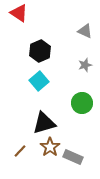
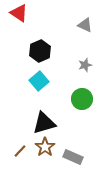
gray triangle: moved 6 px up
green circle: moved 4 px up
brown star: moved 5 px left
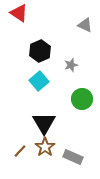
gray star: moved 14 px left
black triangle: rotated 45 degrees counterclockwise
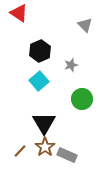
gray triangle: rotated 21 degrees clockwise
gray rectangle: moved 6 px left, 2 px up
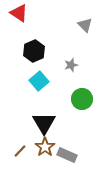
black hexagon: moved 6 px left
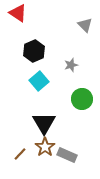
red triangle: moved 1 px left
brown line: moved 3 px down
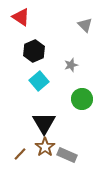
red triangle: moved 3 px right, 4 px down
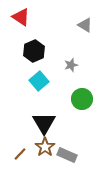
gray triangle: rotated 14 degrees counterclockwise
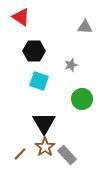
gray triangle: moved 2 px down; rotated 28 degrees counterclockwise
black hexagon: rotated 25 degrees clockwise
cyan square: rotated 30 degrees counterclockwise
gray rectangle: rotated 24 degrees clockwise
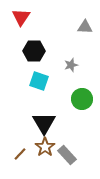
red triangle: rotated 30 degrees clockwise
